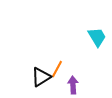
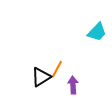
cyan trapezoid: moved 5 px up; rotated 75 degrees clockwise
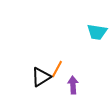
cyan trapezoid: rotated 55 degrees clockwise
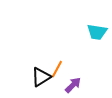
purple arrow: rotated 48 degrees clockwise
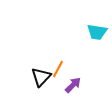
orange line: moved 1 px right
black triangle: rotated 15 degrees counterclockwise
